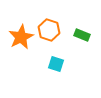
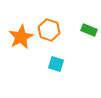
green rectangle: moved 7 px right, 5 px up
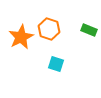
orange hexagon: moved 1 px up
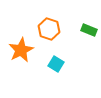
orange star: moved 13 px down
cyan square: rotated 14 degrees clockwise
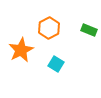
orange hexagon: moved 1 px up; rotated 15 degrees clockwise
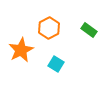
green rectangle: rotated 14 degrees clockwise
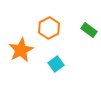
cyan square: rotated 21 degrees clockwise
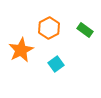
green rectangle: moved 4 px left
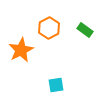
cyan square: moved 21 px down; rotated 28 degrees clockwise
